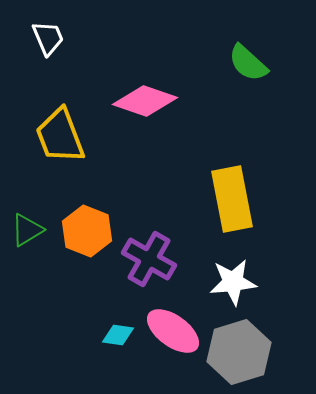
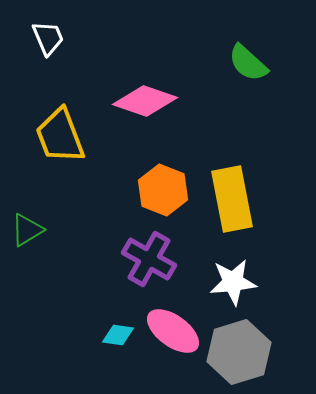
orange hexagon: moved 76 px right, 41 px up
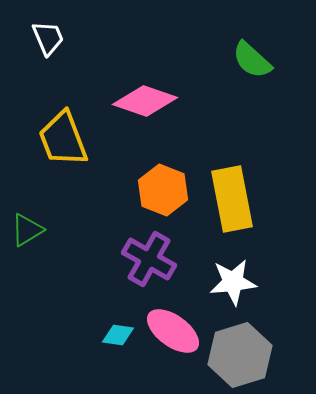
green semicircle: moved 4 px right, 3 px up
yellow trapezoid: moved 3 px right, 3 px down
gray hexagon: moved 1 px right, 3 px down
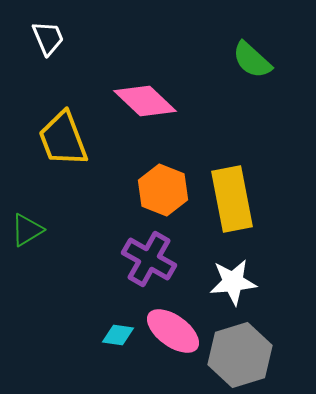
pink diamond: rotated 24 degrees clockwise
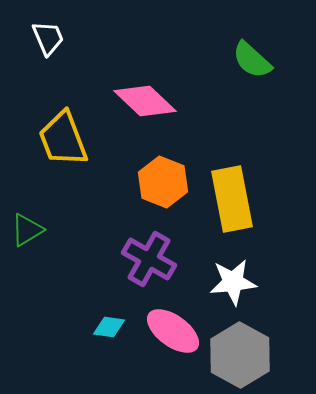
orange hexagon: moved 8 px up
cyan diamond: moved 9 px left, 8 px up
gray hexagon: rotated 14 degrees counterclockwise
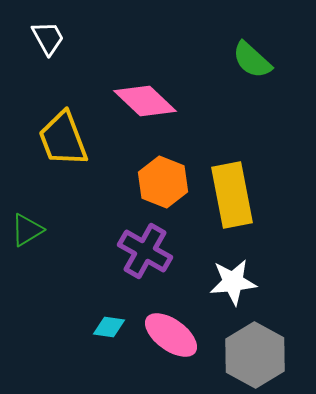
white trapezoid: rotated 6 degrees counterclockwise
yellow rectangle: moved 4 px up
purple cross: moved 4 px left, 8 px up
pink ellipse: moved 2 px left, 4 px down
gray hexagon: moved 15 px right
